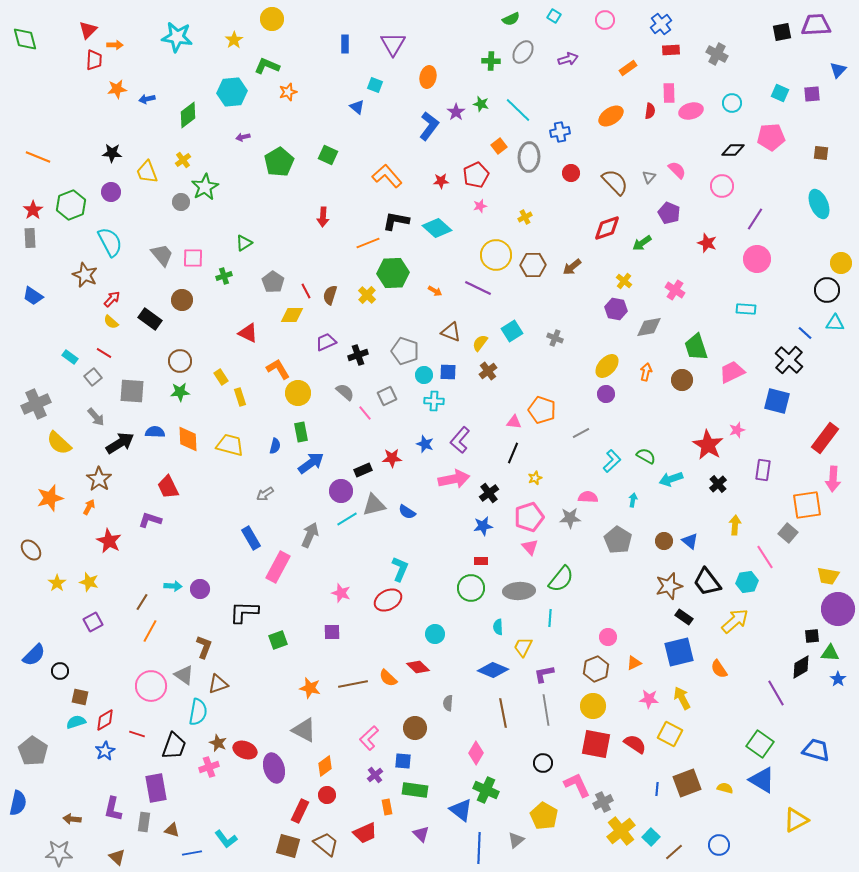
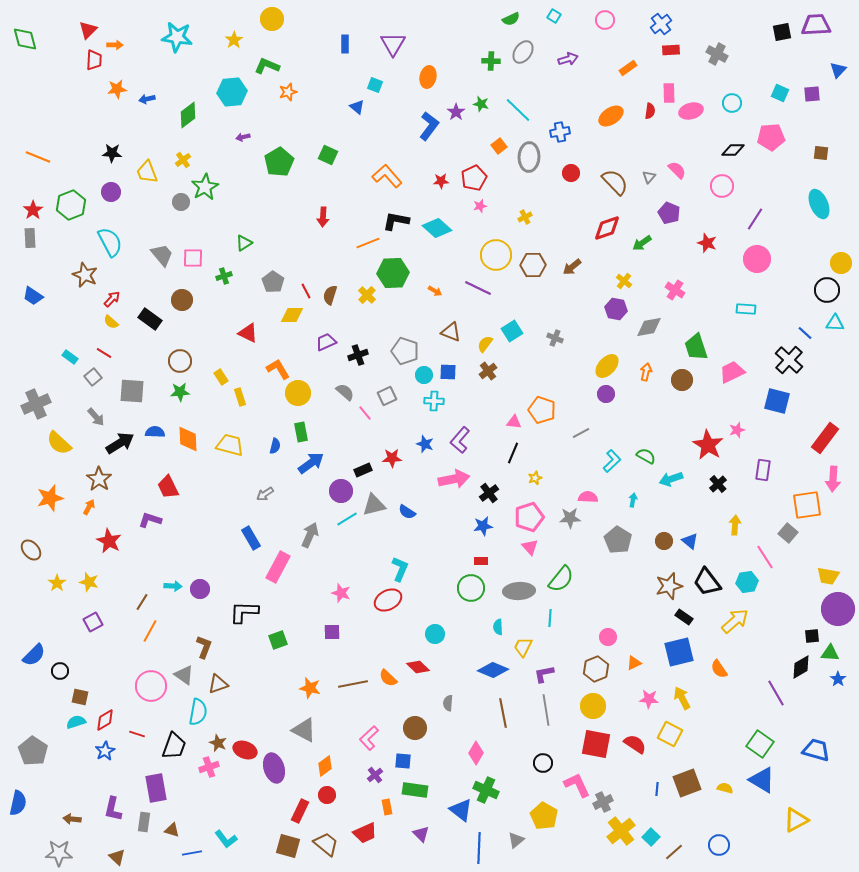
red pentagon at (476, 175): moved 2 px left, 3 px down
yellow semicircle at (480, 343): moved 5 px right, 1 px down
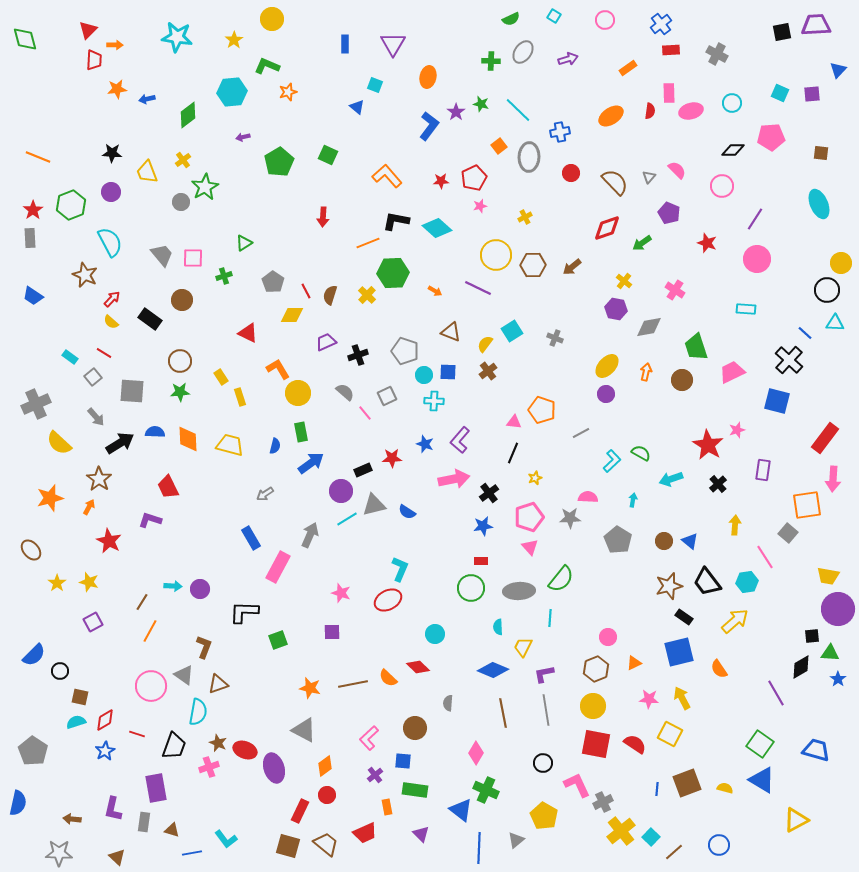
green semicircle at (646, 456): moved 5 px left, 3 px up
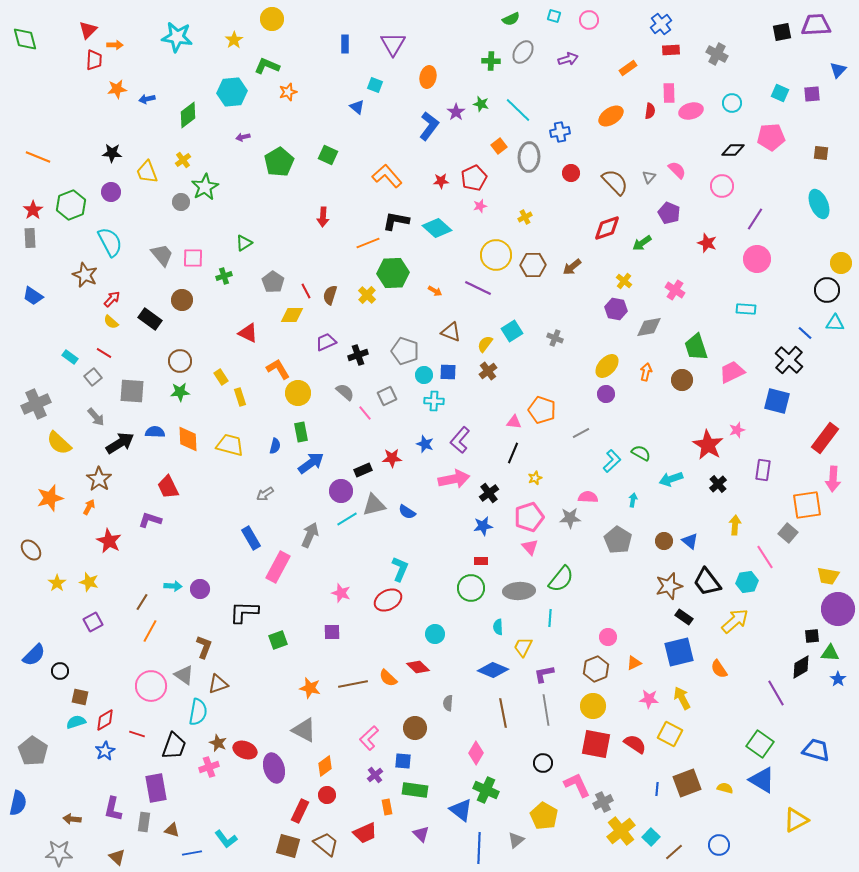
cyan square at (554, 16): rotated 16 degrees counterclockwise
pink circle at (605, 20): moved 16 px left
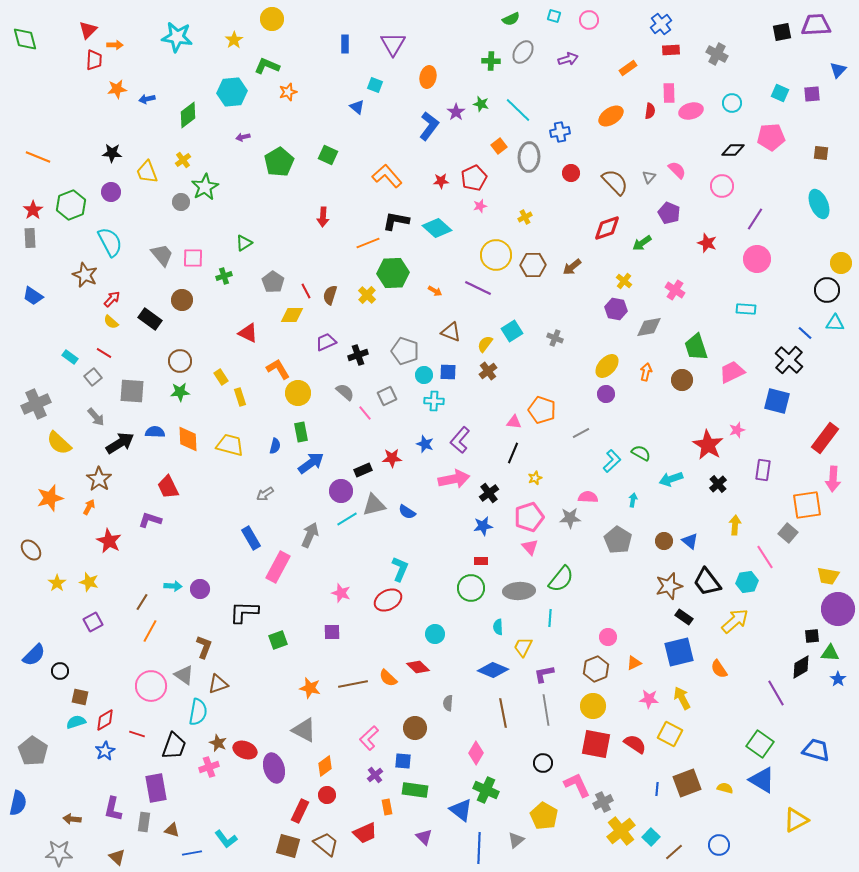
purple triangle at (421, 834): moved 3 px right, 3 px down
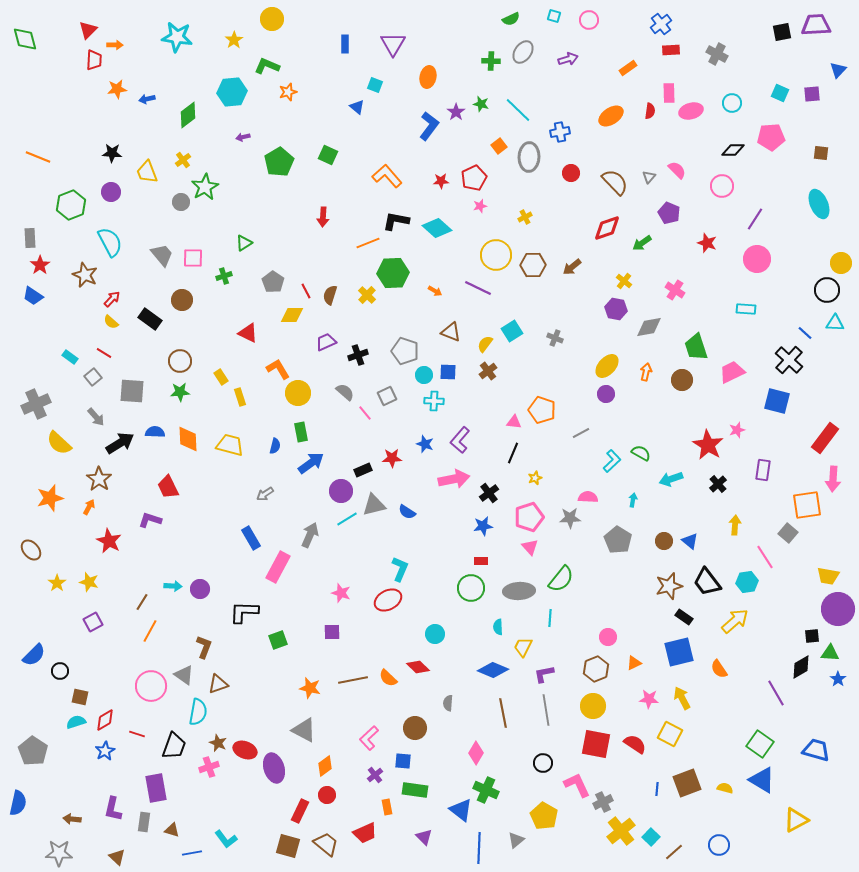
red star at (33, 210): moved 7 px right, 55 px down
brown line at (353, 684): moved 4 px up
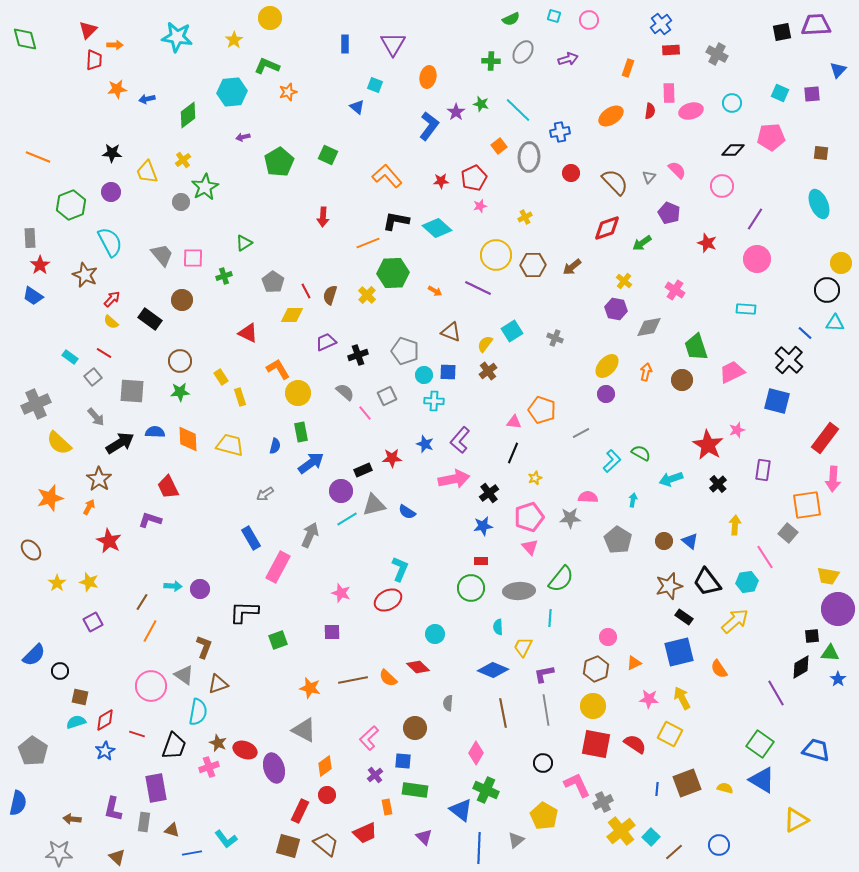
yellow circle at (272, 19): moved 2 px left, 1 px up
orange rectangle at (628, 68): rotated 36 degrees counterclockwise
